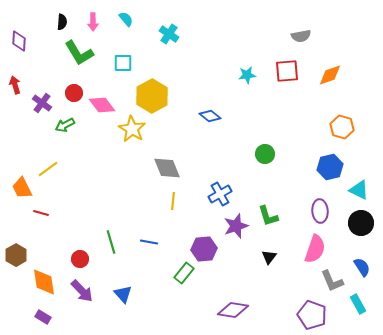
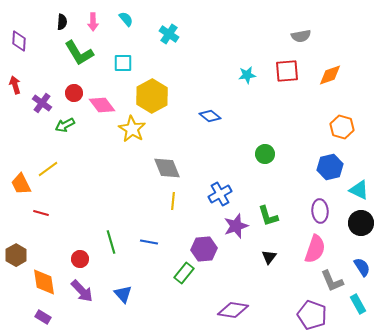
orange trapezoid at (22, 188): moved 1 px left, 4 px up
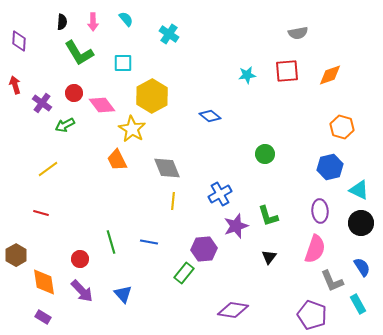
gray semicircle at (301, 36): moved 3 px left, 3 px up
orange trapezoid at (21, 184): moved 96 px right, 24 px up
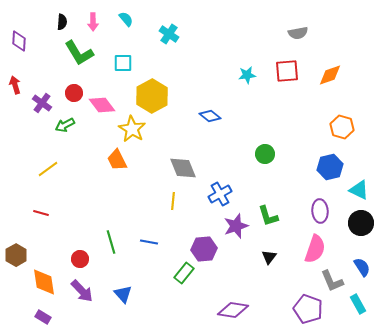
gray diamond at (167, 168): moved 16 px right
purple pentagon at (312, 315): moved 4 px left, 6 px up
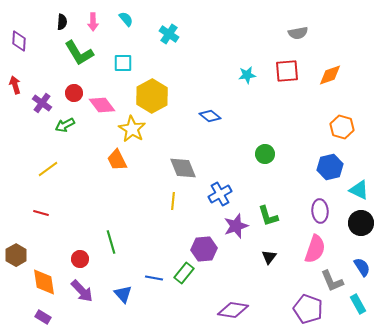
blue line at (149, 242): moved 5 px right, 36 px down
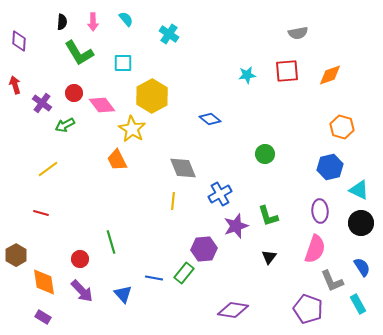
blue diamond at (210, 116): moved 3 px down
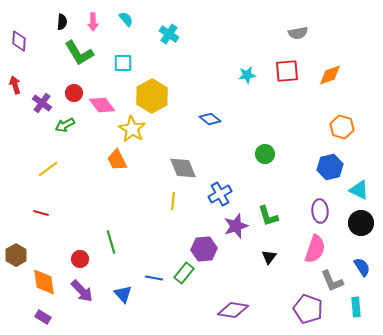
cyan rectangle at (358, 304): moved 2 px left, 3 px down; rotated 24 degrees clockwise
